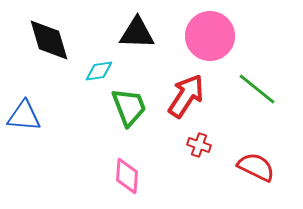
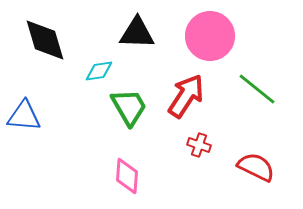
black diamond: moved 4 px left
green trapezoid: rotated 9 degrees counterclockwise
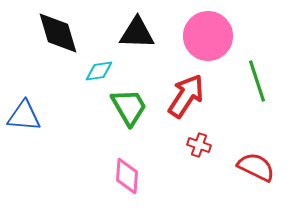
pink circle: moved 2 px left
black diamond: moved 13 px right, 7 px up
green line: moved 8 px up; rotated 33 degrees clockwise
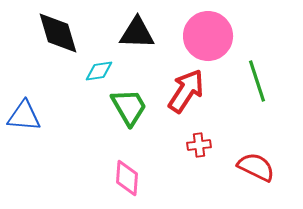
red arrow: moved 5 px up
red cross: rotated 25 degrees counterclockwise
pink diamond: moved 2 px down
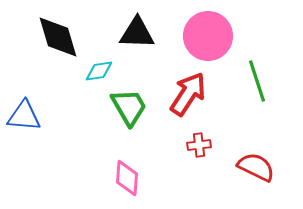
black diamond: moved 4 px down
red arrow: moved 2 px right, 3 px down
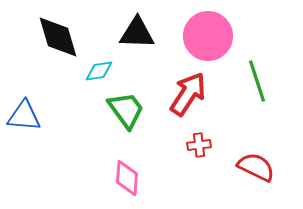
green trapezoid: moved 3 px left, 3 px down; rotated 6 degrees counterclockwise
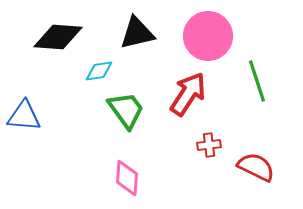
black triangle: rotated 15 degrees counterclockwise
black diamond: rotated 69 degrees counterclockwise
red cross: moved 10 px right
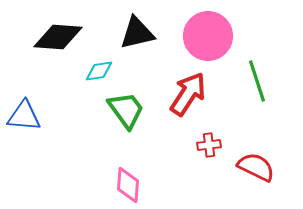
pink diamond: moved 1 px right, 7 px down
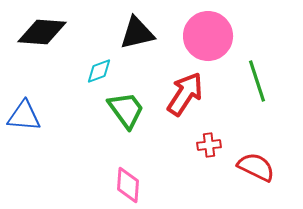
black diamond: moved 16 px left, 5 px up
cyan diamond: rotated 12 degrees counterclockwise
red arrow: moved 3 px left
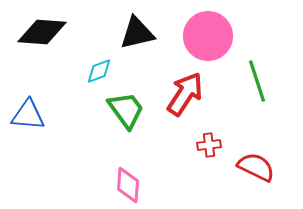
blue triangle: moved 4 px right, 1 px up
